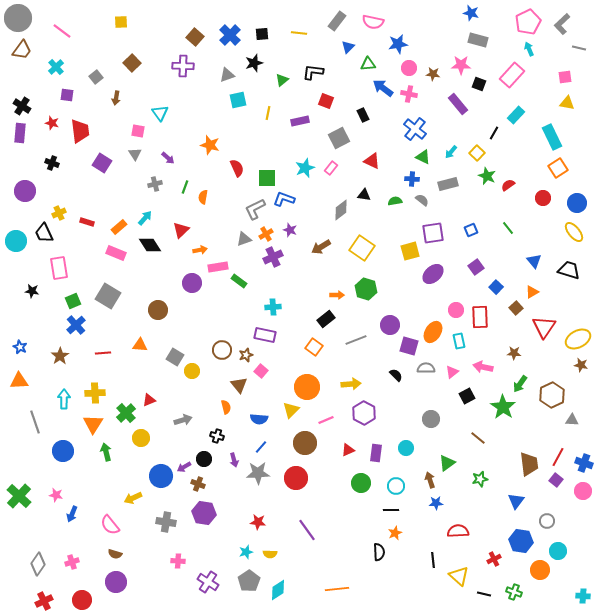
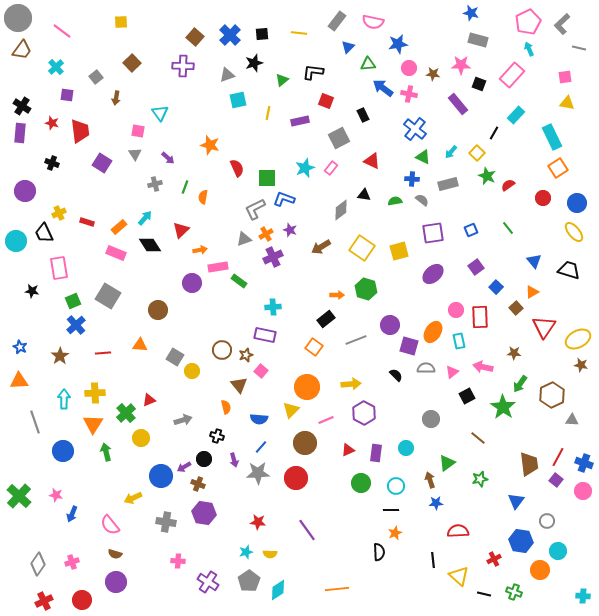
yellow square at (410, 251): moved 11 px left
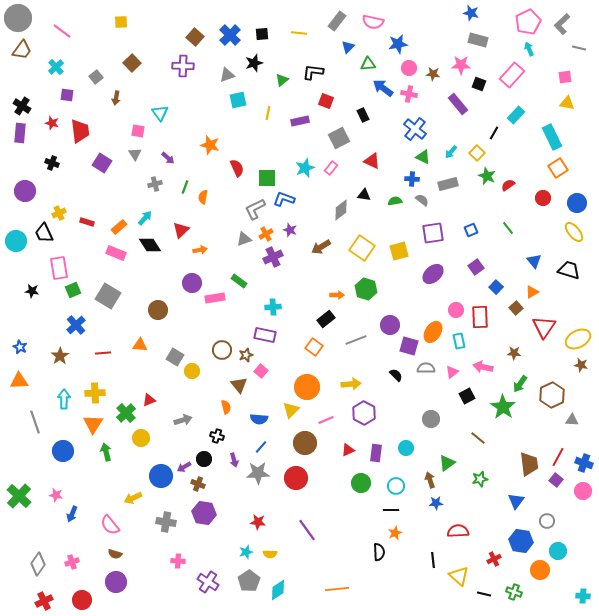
pink rectangle at (218, 267): moved 3 px left, 31 px down
green square at (73, 301): moved 11 px up
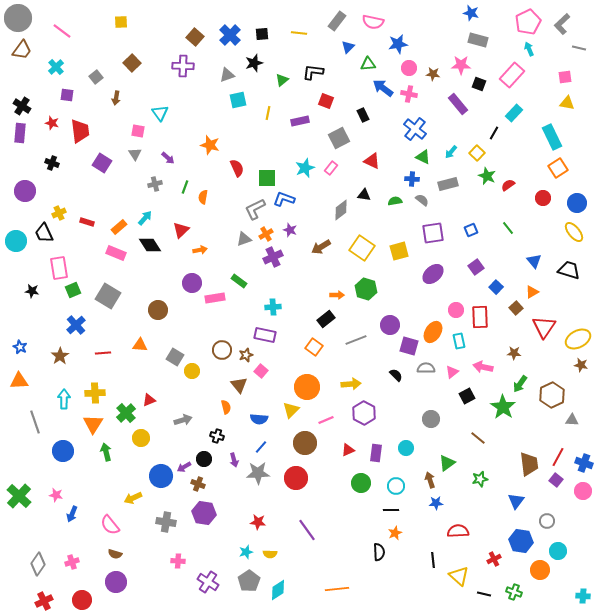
cyan rectangle at (516, 115): moved 2 px left, 2 px up
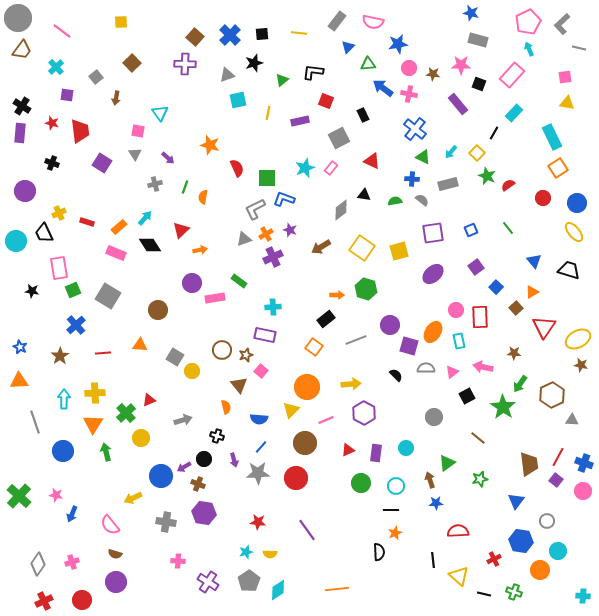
purple cross at (183, 66): moved 2 px right, 2 px up
gray circle at (431, 419): moved 3 px right, 2 px up
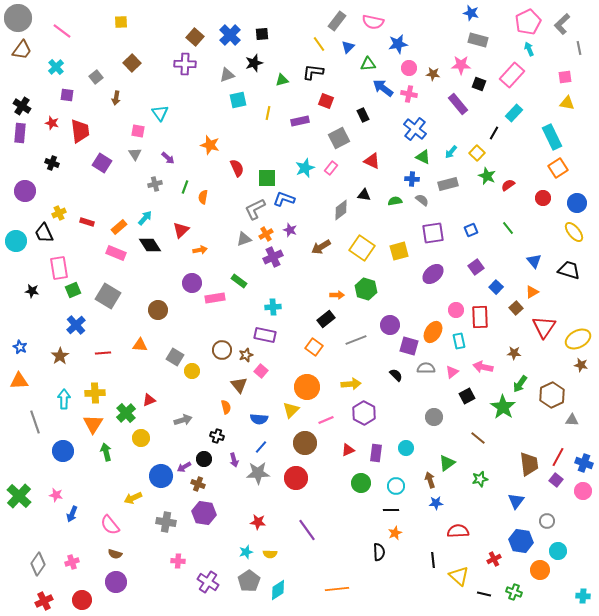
yellow line at (299, 33): moved 20 px right, 11 px down; rotated 49 degrees clockwise
gray line at (579, 48): rotated 64 degrees clockwise
green triangle at (282, 80): rotated 24 degrees clockwise
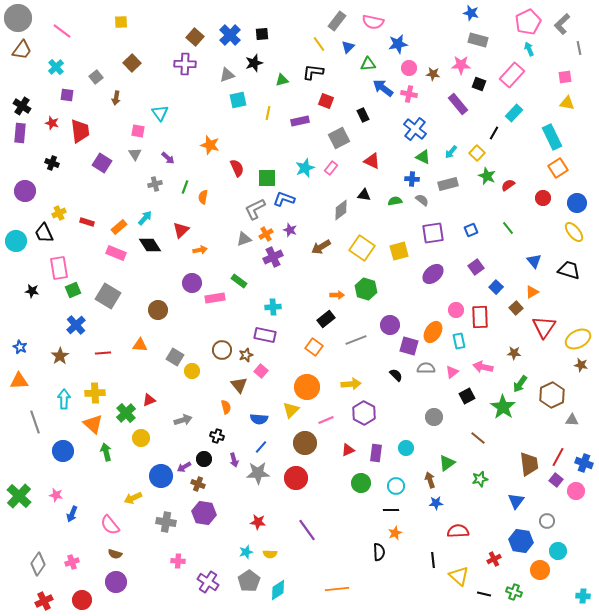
orange triangle at (93, 424): rotated 20 degrees counterclockwise
pink circle at (583, 491): moved 7 px left
